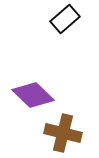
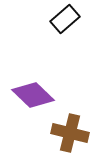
brown cross: moved 7 px right
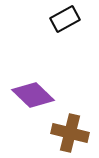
black rectangle: rotated 12 degrees clockwise
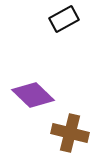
black rectangle: moved 1 px left
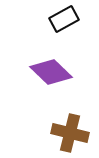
purple diamond: moved 18 px right, 23 px up
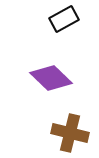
purple diamond: moved 6 px down
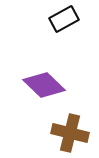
purple diamond: moved 7 px left, 7 px down
